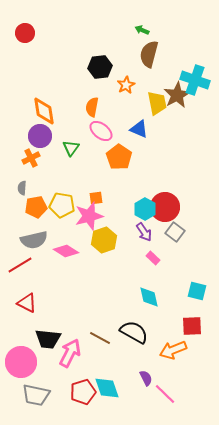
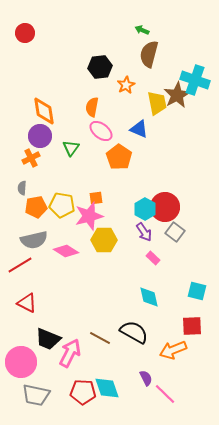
yellow hexagon at (104, 240): rotated 20 degrees clockwise
black trapezoid at (48, 339): rotated 16 degrees clockwise
red pentagon at (83, 392): rotated 20 degrees clockwise
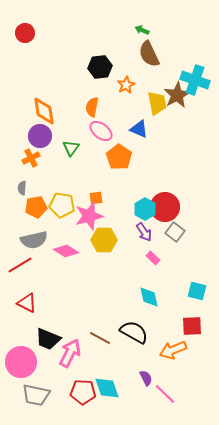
brown semicircle at (149, 54): rotated 40 degrees counterclockwise
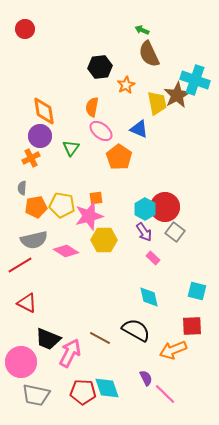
red circle at (25, 33): moved 4 px up
black semicircle at (134, 332): moved 2 px right, 2 px up
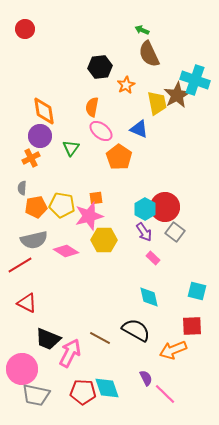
pink circle at (21, 362): moved 1 px right, 7 px down
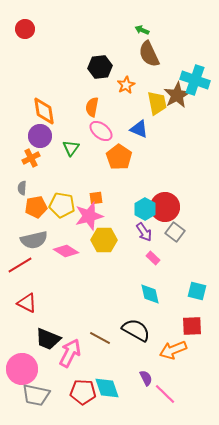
cyan diamond at (149, 297): moved 1 px right, 3 px up
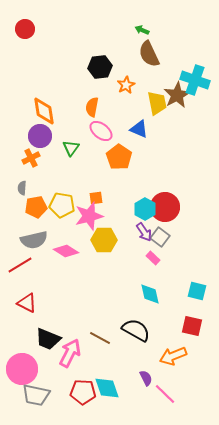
gray square at (175, 232): moved 15 px left, 5 px down
red square at (192, 326): rotated 15 degrees clockwise
orange arrow at (173, 350): moved 6 px down
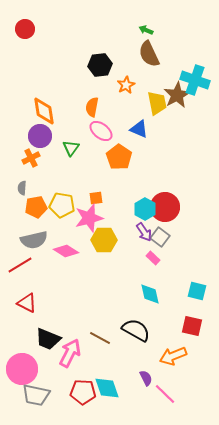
green arrow at (142, 30): moved 4 px right
black hexagon at (100, 67): moved 2 px up
pink star at (89, 216): moved 2 px down
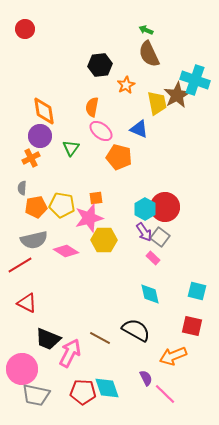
orange pentagon at (119, 157): rotated 20 degrees counterclockwise
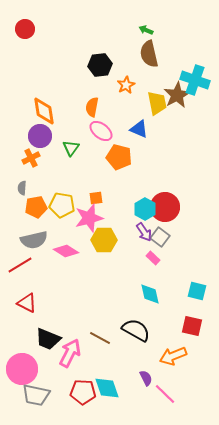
brown semicircle at (149, 54): rotated 12 degrees clockwise
